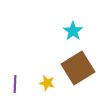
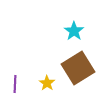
cyan star: moved 1 px right
yellow star: rotated 21 degrees clockwise
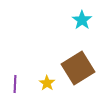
cyan star: moved 8 px right, 11 px up
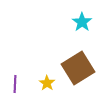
cyan star: moved 2 px down
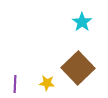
brown square: rotated 12 degrees counterclockwise
yellow star: rotated 28 degrees counterclockwise
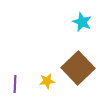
cyan star: rotated 12 degrees counterclockwise
yellow star: moved 2 px up; rotated 14 degrees counterclockwise
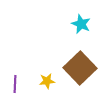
cyan star: moved 1 px left, 2 px down
brown square: moved 2 px right
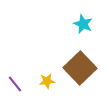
cyan star: moved 2 px right
purple line: rotated 42 degrees counterclockwise
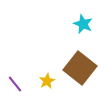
brown square: rotated 8 degrees counterclockwise
yellow star: rotated 21 degrees counterclockwise
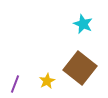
purple line: rotated 60 degrees clockwise
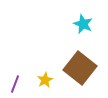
yellow star: moved 2 px left, 1 px up
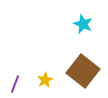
brown square: moved 3 px right, 3 px down
